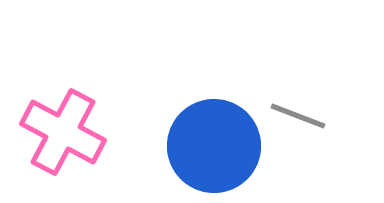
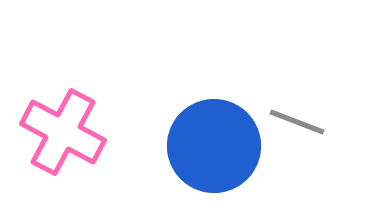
gray line: moved 1 px left, 6 px down
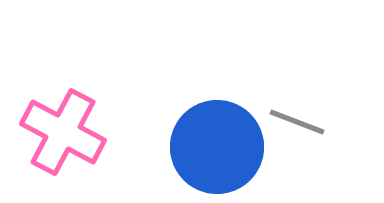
blue circle: moved 3 px right, 1 px down
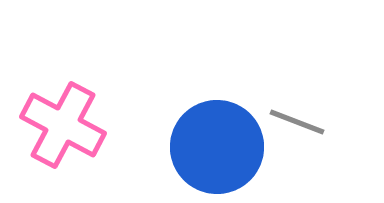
pink cross: moved 7 px up
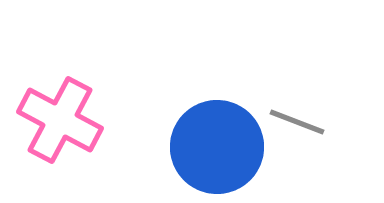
pink cross: moved 3 px left, 5 px up
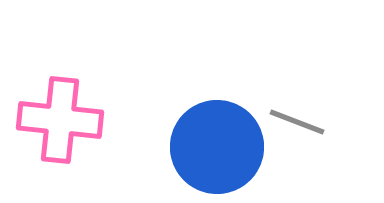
pink cross: rotated 22 degrees counterclockwise
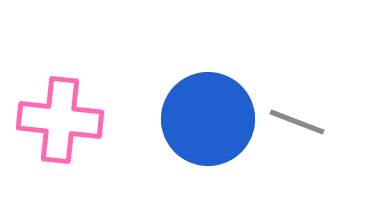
blue circle: moved 9 px left, 28 px up
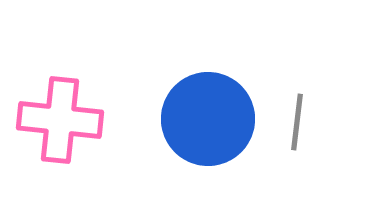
gray line: rotated 76 degrees clockwise
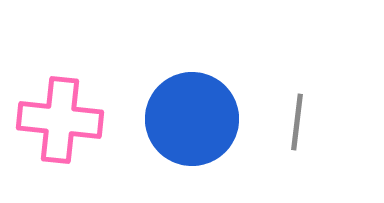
blue circle: moved 16 px left
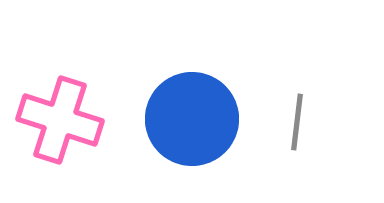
pink cross: rotated 12 degrees clockwise
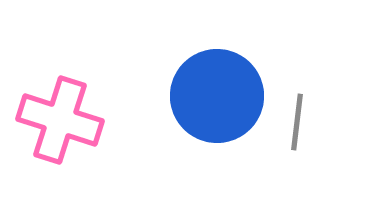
blue circle: moved 25 px right, 23 px up
